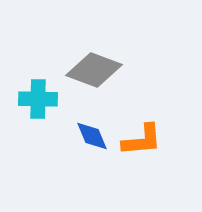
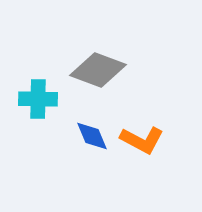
gray diamond: moved 4 px right
orange L-shape: rotated 33 degrees clockwise
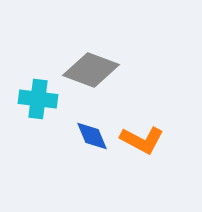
gray diamond: moved 7 px left
cyan cross: rotated 6 degrees clockwise
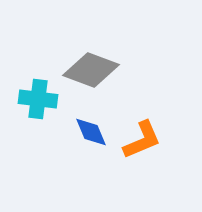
blue diamond: moved 1 px left, 4 px up
orange L-shape: rotated 51 degrees counterclockwise
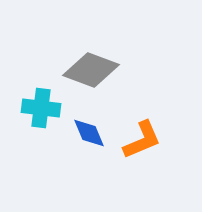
cyan cross: moved 3 px right, 9 px down
blue diamond: moved 2 px left, 1 px down
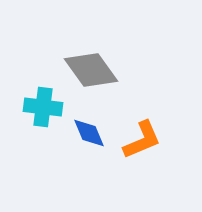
gray diamond: rotated 34 degrees clockwise
cyan cross: moved 2 px right, 1 px up
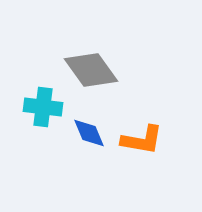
orange L-shape: rotated 33 degrees clockwise
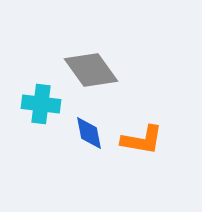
cyan cross: moved 2 px left, 3 px up
blue diamond: rotated 12 degrees clockwise
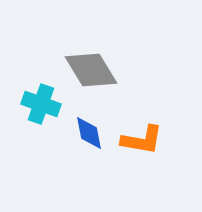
gray diamond: rotated 4 degrees clockwise
cyan cross: rotated 12 degrees clockwise
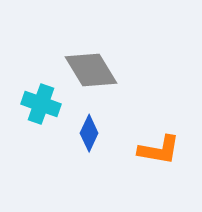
blue diamond: rotated 36 degrees clockwise
orange L-shape: moved 17 px right, 10 px down
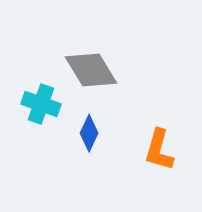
orange L-shape: rotated 96 degrees clockwise
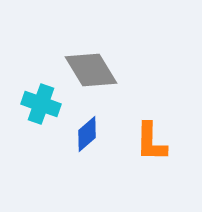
blue diamond: moved 2 px left, 1 px down; rotated 24 degrees clockwise
orange L-shape: moved 8 px left, 8 px up; rotated 15 degrees counterclockwise
